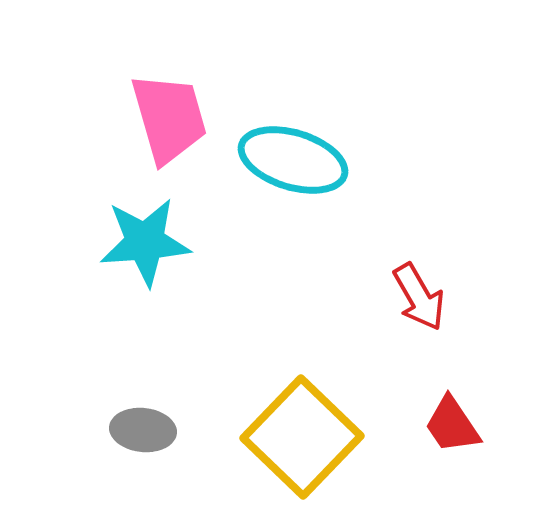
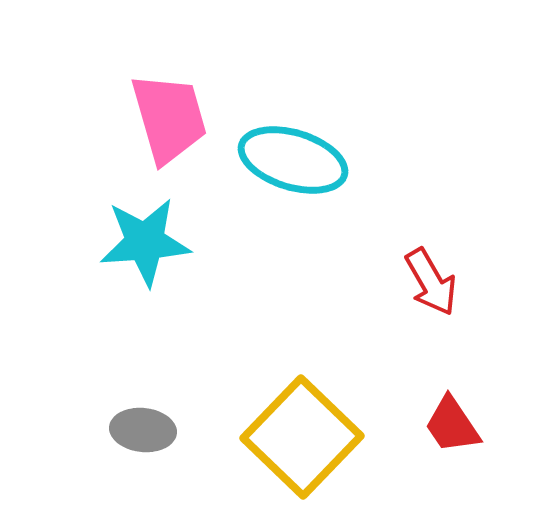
red arrow: moved 12 px right, 15 px up
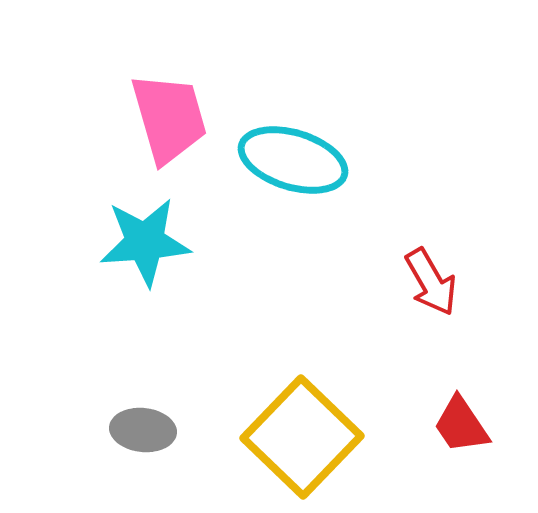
red trapezoid: moved 9 px right
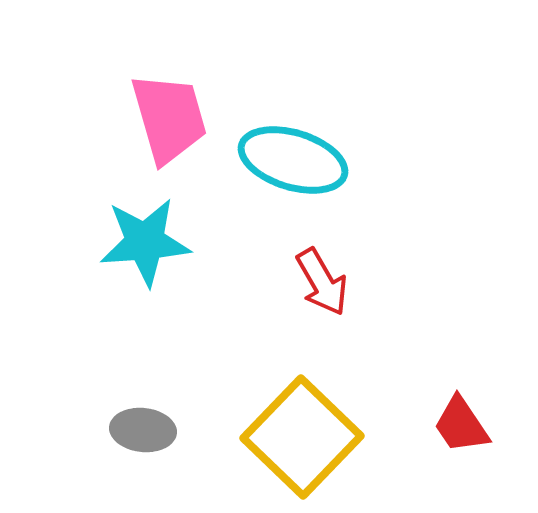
red arrow: moved 109 px left
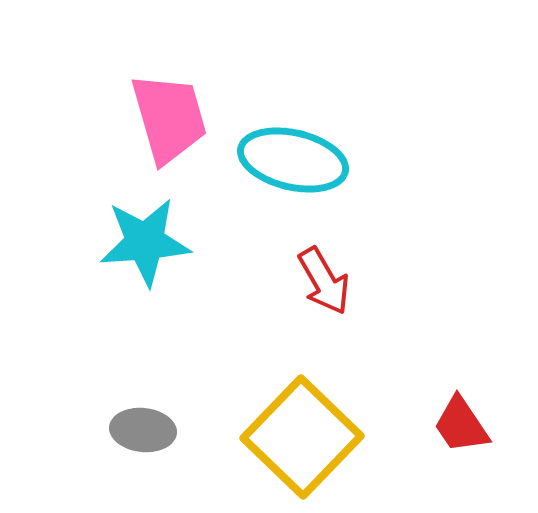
cyan ellipse: rotated 4 degrees counterclockwise
red arrow: moved 2 px right, 1 px up
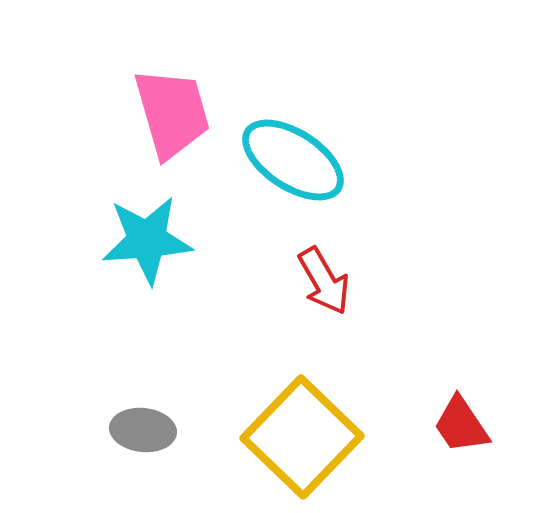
pink trapezoid: moved 3 px right, 5 px up
cyan ellipse: rotated 20 degrees clockwise
cyan star: moved 2 px right, 2 px up
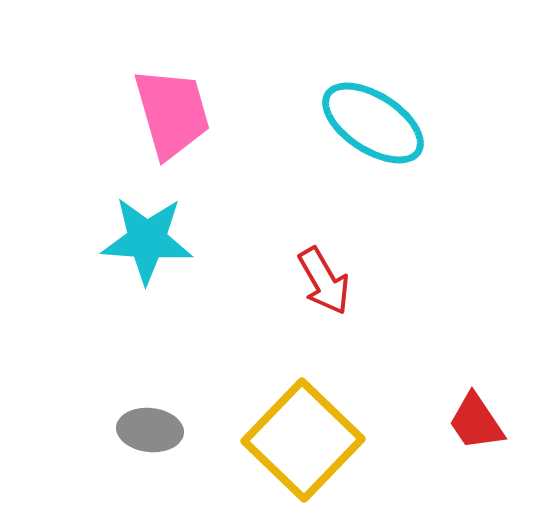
cyan ellipse: moved 80 px right, 37 px up
cyan star: rotated 8 degrees clockwise
red trapezoid: moved 15 px right, 3 px up
gray ellipse: moved 7 px right
yellow square: moved 1 px right, 3 px down
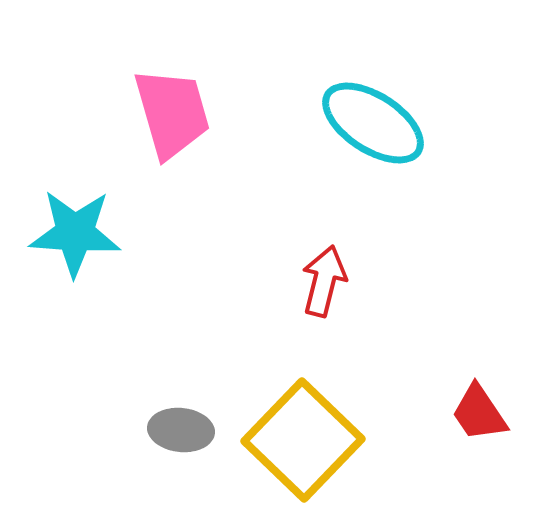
cyan star: moved 72 px left, 7 px up
red arrow: rotated 136 degrees counterclockwise
red trapezoid: moved 3 px right, 9 px up
gray ellipse: moved 31 px right
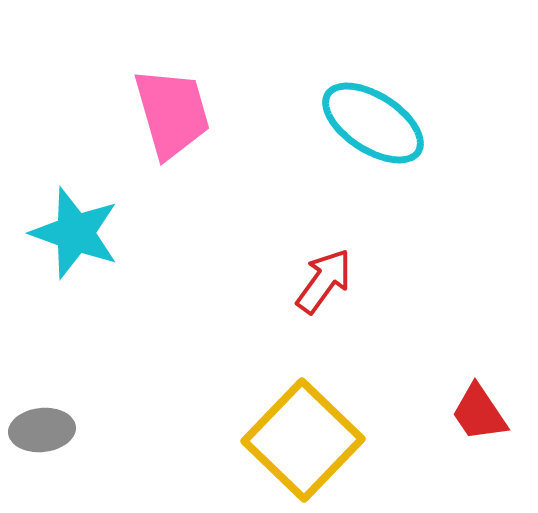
cyan star: rotated 16 degrees clockwise
red arrow: rotated 22 degrees clockwise
gray ellipse: moved 139 px left; rotated 12 degrees counterclockwise
